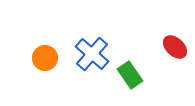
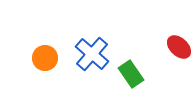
red ellipse: moved 4 px right
green rectangle: moved 1 px right, 1 px up
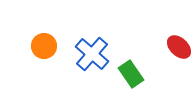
orange circle: moved 1 px left, 12 px up
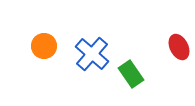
red ellipse: rotated 20 degrees clockwise
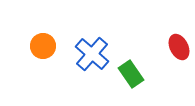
orange circle: moved 1 px left
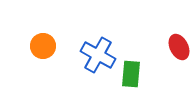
blue cross: moved 6 px right, 1 px down; rotated 12 degrees counterclockwise
green rectangle: rotated 40 degrees clockwise
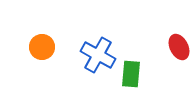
orange circle: moved 1 px left, 1 px down
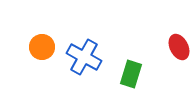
blue cross: moved 14 px left, 2 px down
green rectangle: rotated 12 degrees clockwise
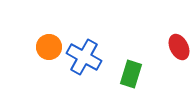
orange circle: moved 7 px right
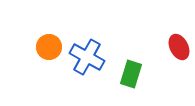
blue cross: moved 3 px right
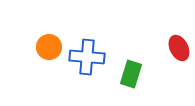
red ellipse: moved 1 px down
blue cross: rotated 24 degrees counterclockwise
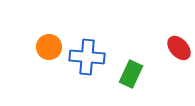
red ellipse: rotated 15 degrees counterclockwise
green rectangle: rotated 8 degrees clockwise
